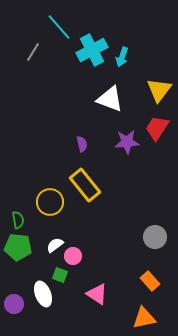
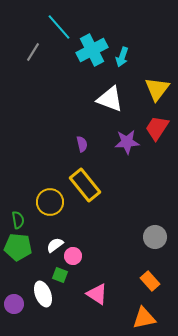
yellow triangle: moved 2 px left, 1 px up
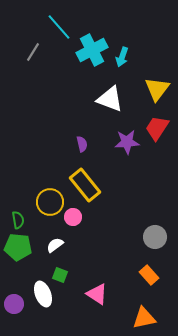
pink circle: moved 39 px up
orange rectangle: moved 1 px left, 6 px up
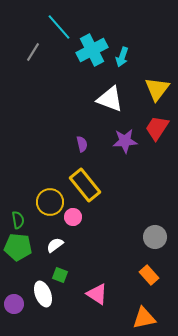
purple star: moved 2 px left, 1 px up
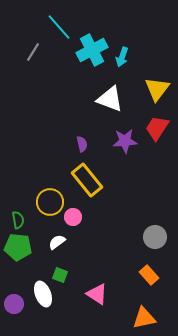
yellow rectangle: moved 2 px right, 5 px up
white semicircle: moved 2 px right, 3 px up
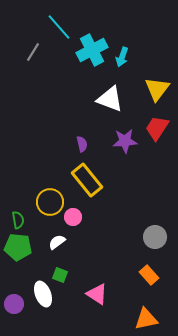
orange triangle: moved 2 px right, 1 px down
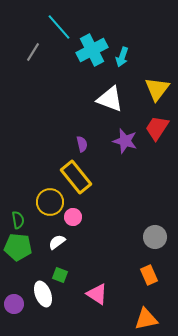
purple star: rotated 20 degrees clockwise
yellow rectangle: moved 11 px left, 3 px up
orange rectangle: rotated 18 degrees clockwise
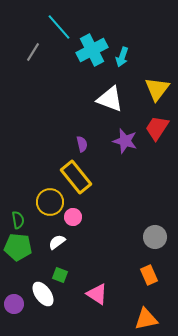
white ellipse: rotated 15 degrees counterclockwise
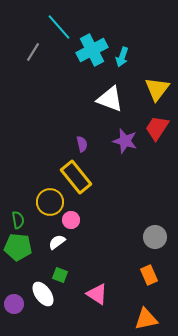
pink circle: moved 2 px left, 3 px down
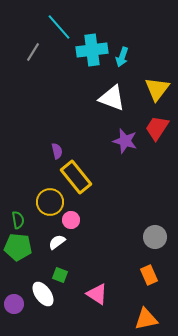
cyan cross: rotated 20 degrees clockwise
white triangle: moved 2 px right, 1 px up
purple semicircle: moved 25 px left, 7 px down
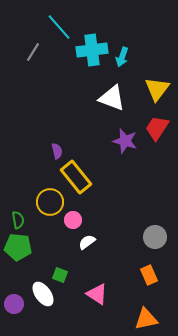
pink circle: moved 2 px right
white semicircle: moved 30 px right
